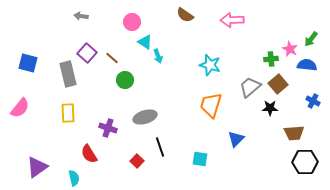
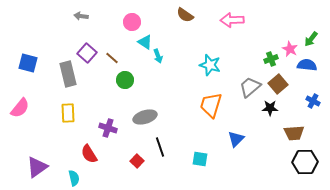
green cross: rotated 16 degrees counterclockwise
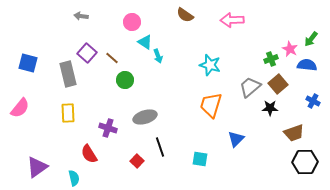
brown trapezoid: rotated 15 degrees counterclockwise
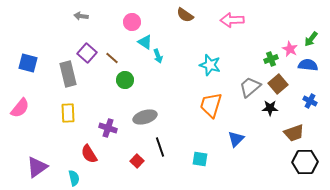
blue semicircle: moved 1 px right
blue cross: moved 3 px left
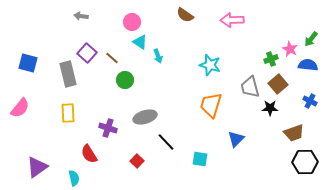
cyan triangle: moved 5 px left
gray trapezoid: rotated 65 degrees counterclockwise
black line: moved 6 px right, 5 px up; rotated 24 degrees counterclockwise
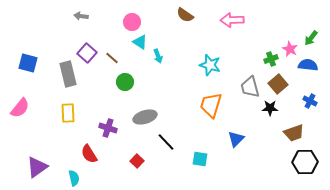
green arrow: moved 1 px up
green circle: moved 2 px down
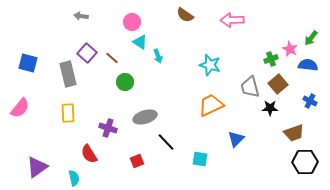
orange trapezoid: rotated 48 degrees clockwise
red square: rotated 24 degrees clockwise
